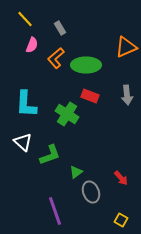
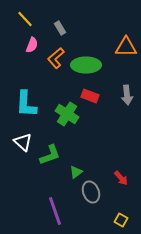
orange triangle: rotated 25 degrees clockwise
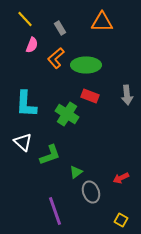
orange triangle: moved 24 px left, 25 px up
red arrow: rotated 105 degrees clockwise
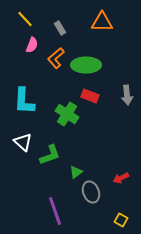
cyan L-shape: moved 2 px left, 3 px up
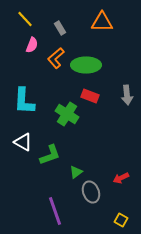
white triangle: rotated 12 degrees counterclockwise
